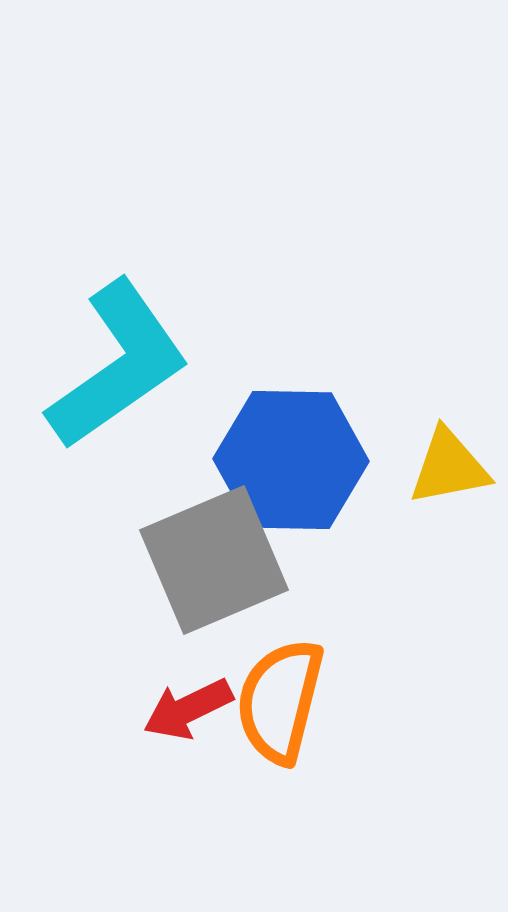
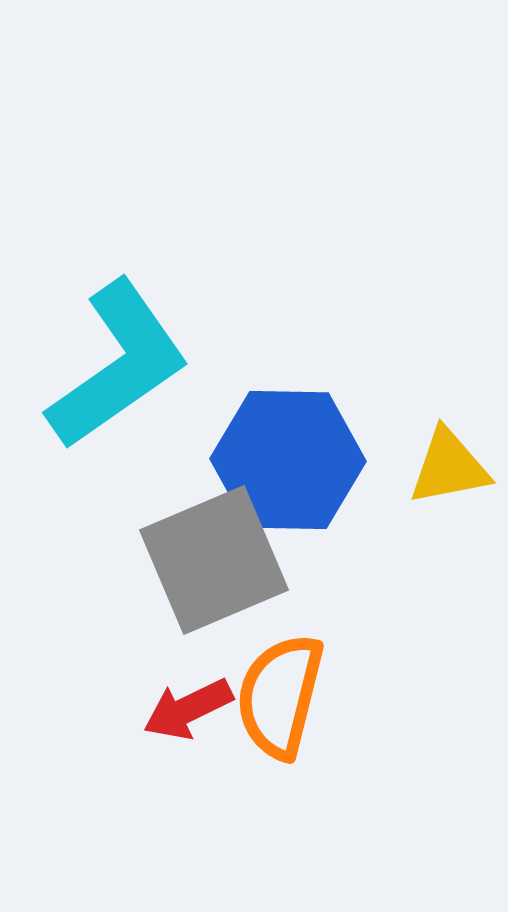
blue hexagon: moved 3 px left
orange semicircle: moved 5 px up
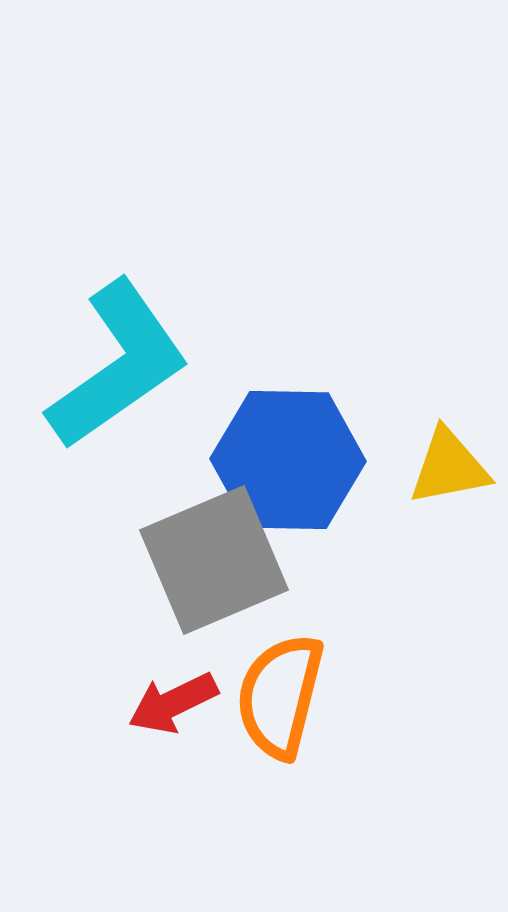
red arrow: moved 15 px left, 6 px up
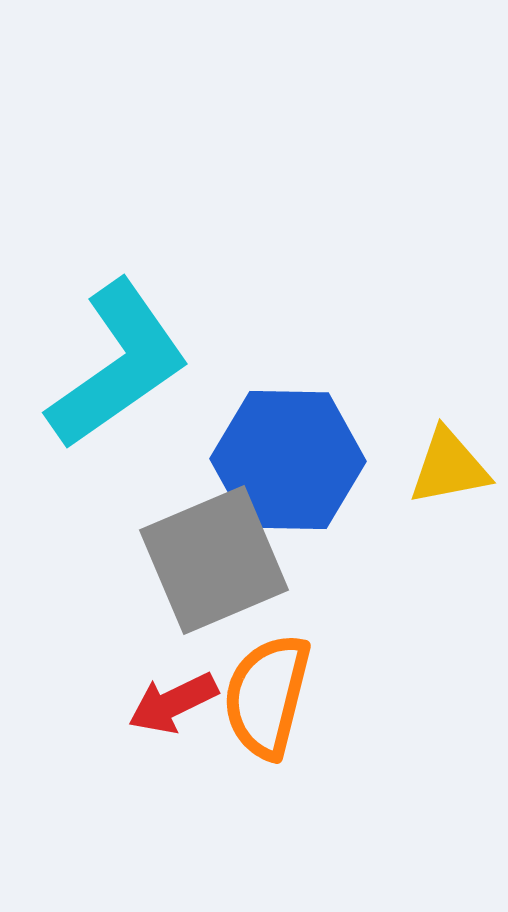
orange semicircle: moved 13 px left
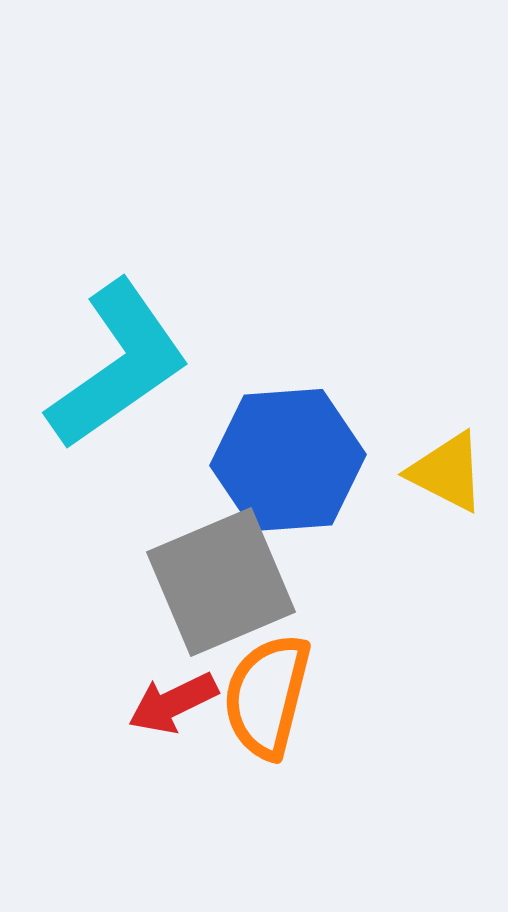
blue hexagon: rotated 5 degrees counterclockwise
yellow triangle: moved 2 px left, 5 px down; rotated 38 degrees clockwise
gray square: moved 7 px right, 22 px down
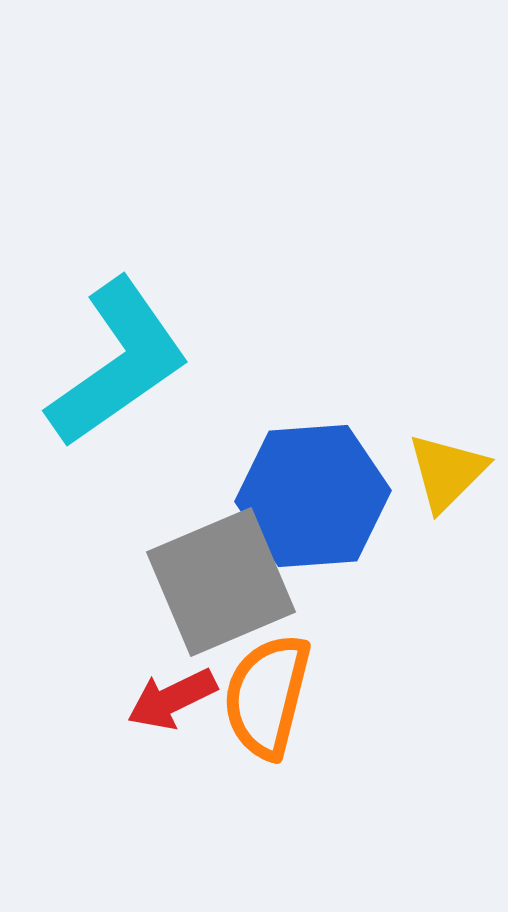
cyan L-shape: moved 2 px up
blue hexagon: moved 25 px right, 36 px down
yellow triangle: rotated 48 degrees clockwise
red arrow: moved 1 px left, 4 px up
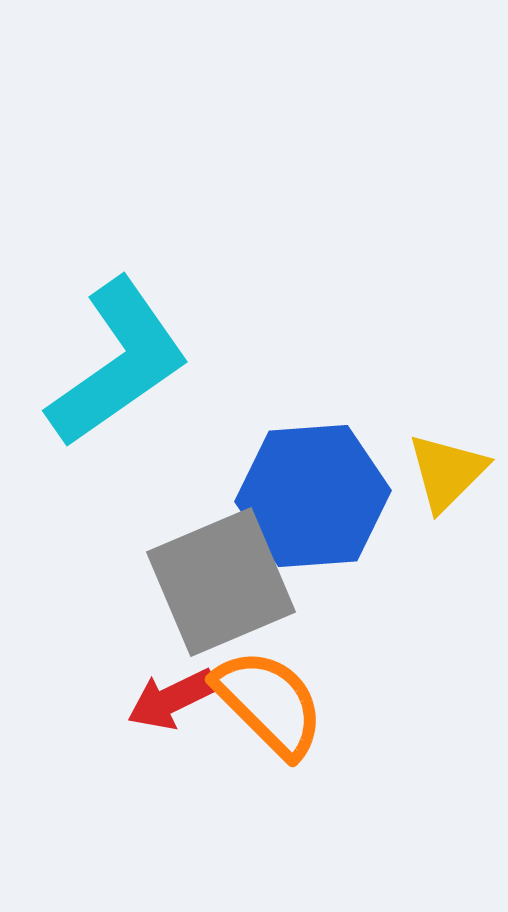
orange semicircle: moved 2 px right, 7 px down; rotated 121 degrees clockwise
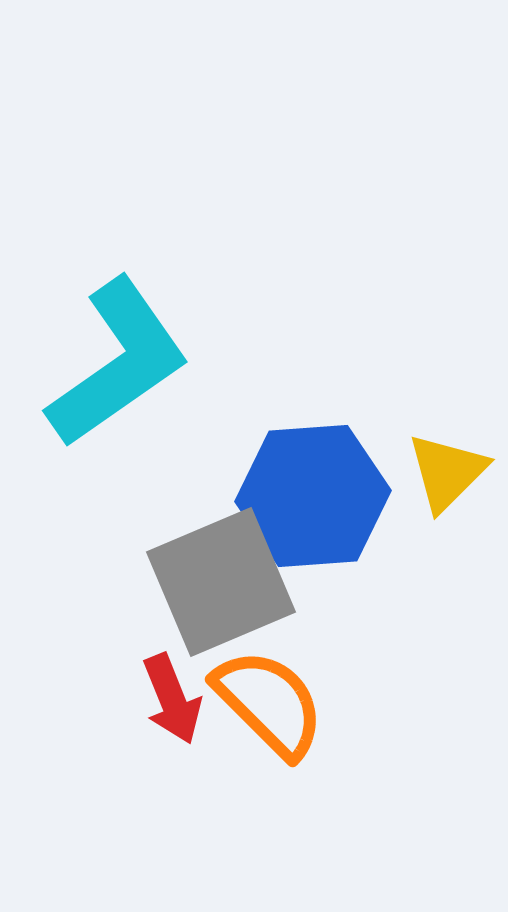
red arrow: rotated 86 degrees counterclockwise
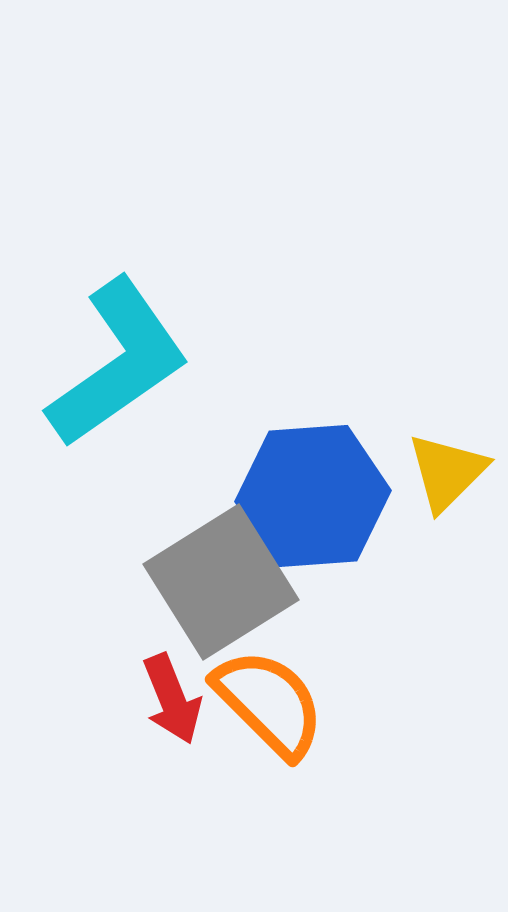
gray square: rotated 9 degrees counterclockwise
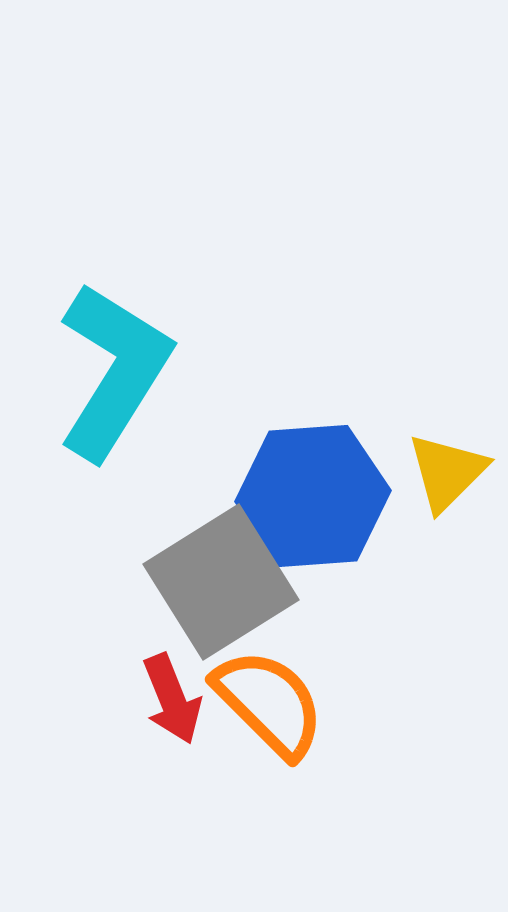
cyan L-shape: moved 4 px left, 8 px down; rotated 23 degrees counterclockwise
